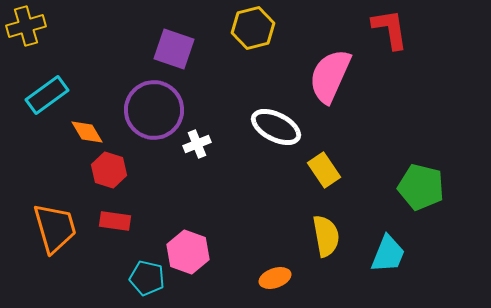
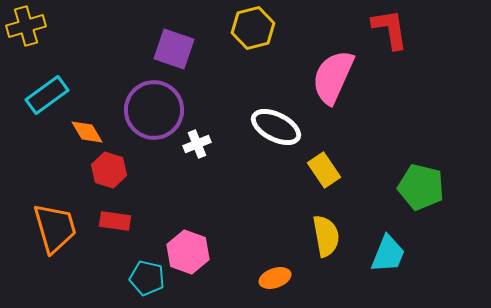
pink semicircle: moved 3 px right, 1 px down
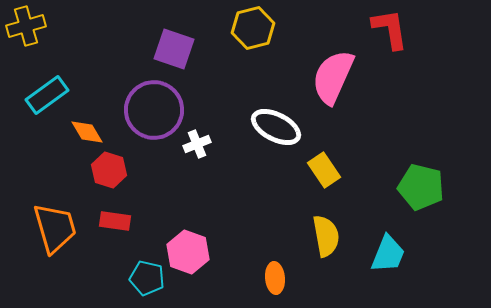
orange ellipse: rotated 76 degrees counterclockwise
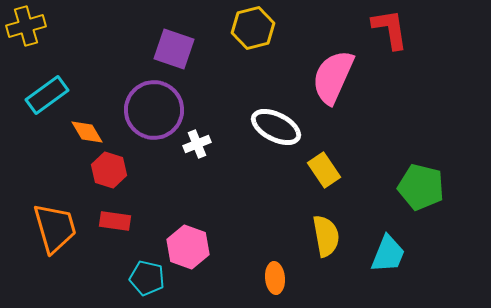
pink hexagon: moved 5 px up
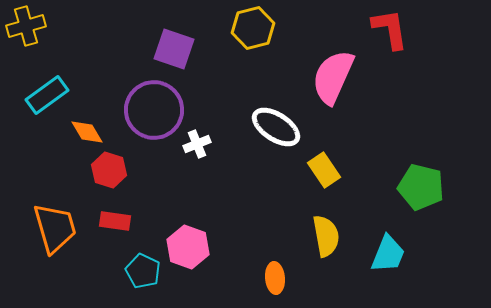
white ellipse: rotated 6 degrees clockwise
cyan pentagon: moved 4 px left, 7 px up; rotated 12 degrees clockwise
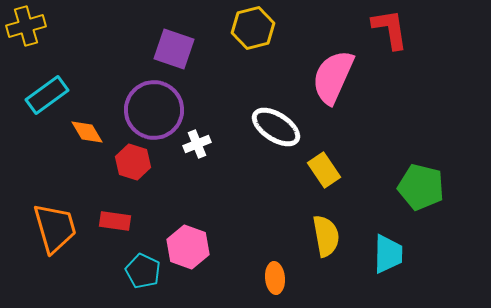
red hexagon: moved 24 px right, 8 px up
cyan trapezoid: rotated 21 degrees counterclockwise
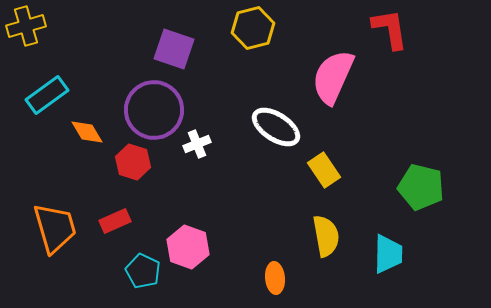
red rectangle: rotated 32 degrees counterclockwise
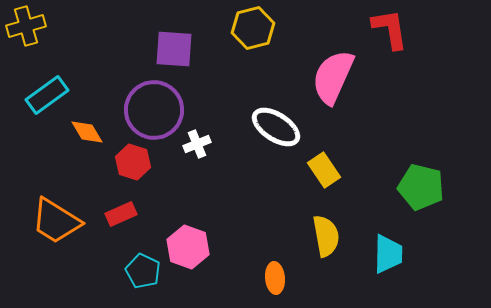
purple square: rotated 15 degrees counterclockwise
red rectangle: moved 6 px right, 7 px up
orange trapezoid: moved 1 px right, 7 px up; rotated 138 degrees clockwise
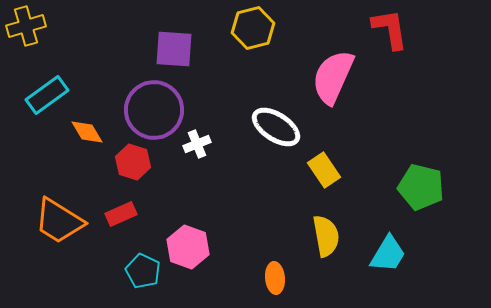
orange trapezoid: moved 3 px right
cyan trapezoid: rotated 30 degrees clockwise
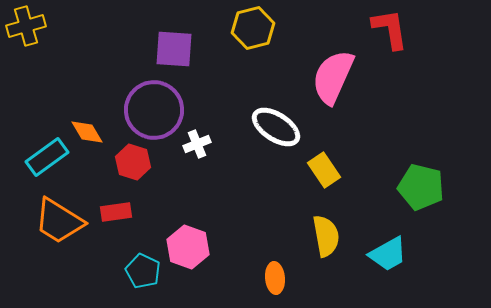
cyan rectangle: moved 62 px down
red rectangle: moved 5 px left, 2 px up; rotated 16 degrees clockwise
cyan trapezoid: rotated 30 degrees clockwise
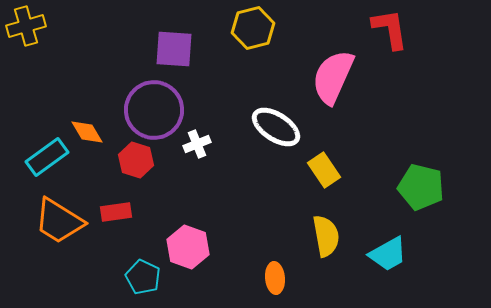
red hexagon: moved 3 px right, 2 px up
cyan pentagon: moved 6 px down
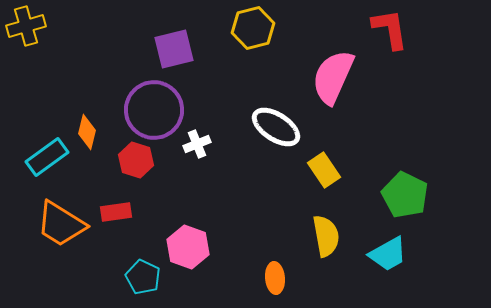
purple square: rotated 18 degrees counterclockwise
orange diamond: rotated 44 degrees clockwise
green pentagon: moved 16 px left, 8 px down; rotated 12 degrees clockwise
orange trapezoid: moved 2 px right, 3 px down
